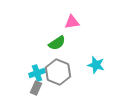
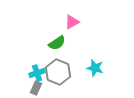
pink triangle: rotated 21 degrees counterclockwise
cyan star: moved 1 px left, 3 px down
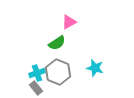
pink triangle: moved 3 px left
gray rectangle: rotated 64 degrees counterclockwise
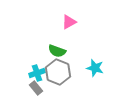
green semicircle: moved 8 px down; rotated 54 degrees clockwise
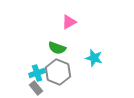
green semicircle: moved 3 px up
cyan star: moved 1 px left, 10 px up
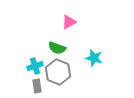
cyan cross: moved 2 px left, 7 px up
gray rectangle: moved 1 px right, 2 px up; rotated 32 degrees clockwise
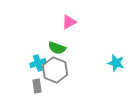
cyan star: moved 22 px right, 5 px down
cyan cross: moved 3 px right, 3 px up
gray hexagon: moved 3 px left, 2 px up
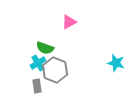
green semicircle: moved 12 px left
cyan cross: rotated 14 degrees counterclockwise
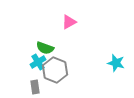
cyan cross: moved 1 px up
gray rectangle: moved 2 px left, 1 px down
